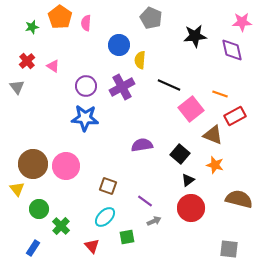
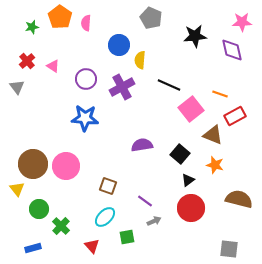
purple circle: moved 7 px up
blue rectangle: rotated 42 degrees clockwise
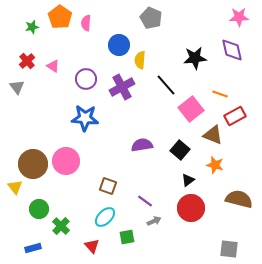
pink star: moved 3 px left, 5 px up
black star: moved 22 px down
black line: moved 3 px left; rotated 25 degrees clockwise
black square: moved 4 px up
pink circle: moved 5 px up
yellow triangle: moved 2 px left, 2 px up
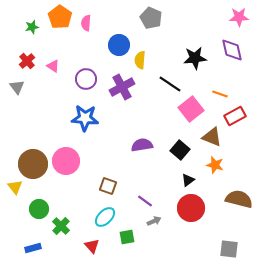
black line: moved 4 px right, 1 px up; rotated 15 degrees counterclockwise
brown triangle: moved 1 px left, 2 px down
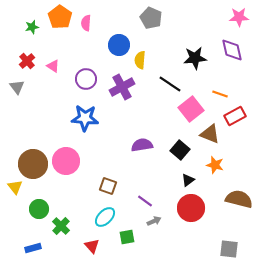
brown triangle: moved 2 px left, 3 px up
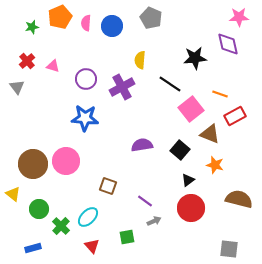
orange pentagon: rotated 15 degrees clockwise
blue circle: moved 7 px left, 19 px up
purple diamond: moved 4 px left, 6 px up
pink triangle: rotated 16 degrees counterclockwise
yellow triangle: moved 2 px left, 7 px down; rotated 14 degrees counterclockwise
cyan ellipse: moved 17 px left
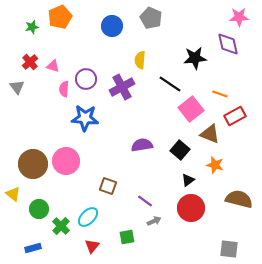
pink semicircle: moved 22 px left, 66 px down
red cross: moved 3 px right, 1 px down
red triangle: rotated 21 degrees clockwise
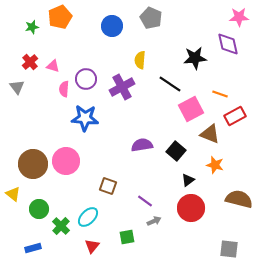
pink square: rotated 10 degrees clockwise
black square: moved 4 px left, 1 px down
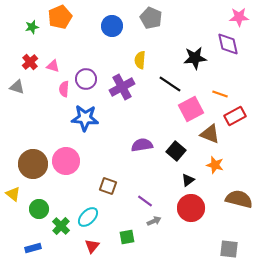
gray triangle: rotated 35 degrees counterclockwise
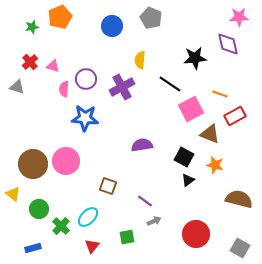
black square: moved 8 px right, 6 px down; rotated 12 degrees counterclockwise
red circle: moved 5 px right, 26 px down
gray square: moved 11 px right, 1 px up; rotated 24 degrees clockwise
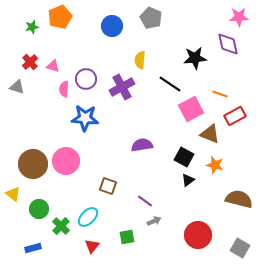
red circle: moved 2 px right, 1 px down
